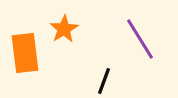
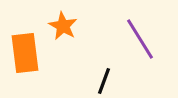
orange star: moved 1 px left, 3 px up; rotated 12 degrees counterclockwise
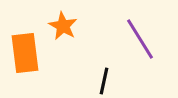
black line: rotated 8 degrees counterclockwise
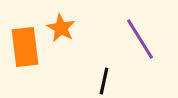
orange star: moved 2 px left, 2 px down
orange rectangle: moved 6 px up
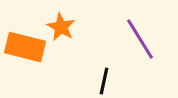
orange star: moved 1 px up
orange rectangle: rotated 69 degrees counterclockwise
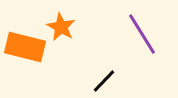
purple line: moved 2 px right, 5 px up
black line: rotated 32 degrees clockwise
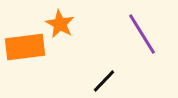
orange star: moved 1 px left, 3 px up
orange rectangle: rotated 21 degrees counterclockwise
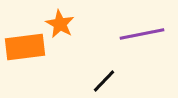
purple line: rotated 69 degrees counterclockwise
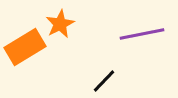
orange star: rotated 16 degrees clockwise
orange rectangle: rotated 24 degrees counterclockwise
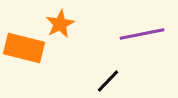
orange rectangle: moved 1 px left, 1 px down; rotated 45 degrees clockwise
black line: moved 4 px right
